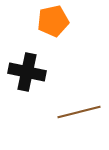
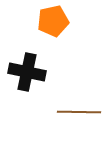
brown line: rotated 15 degrees clockwise
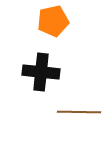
black cross: moved 14 px right; rotated 6 degrees counterclockwise
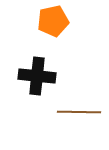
black cross: moved 4 px left, 4 px down
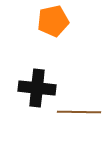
black cross: moved 12 px down
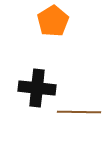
orange pentagon: rotated 20 degrees counterclockwise
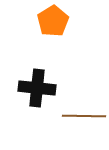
brown line: moved 5 px right, 4 px down
